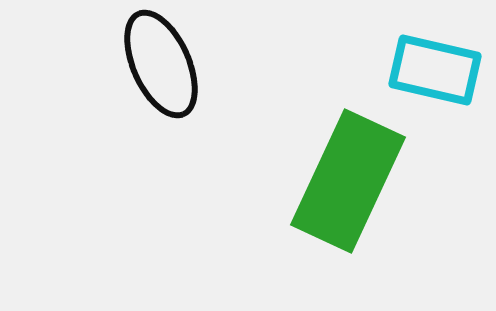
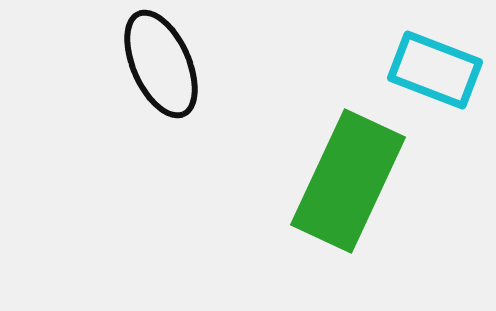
cyan rectangle: rotated 8 degrees clockwise
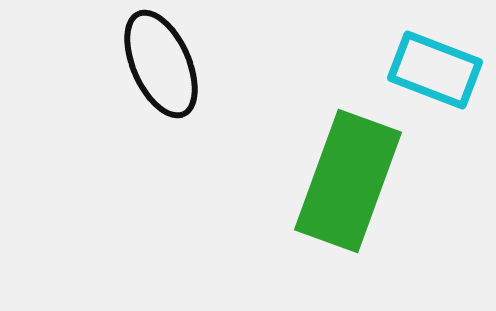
green rectangle: rotated 5 degrees counterclockwise
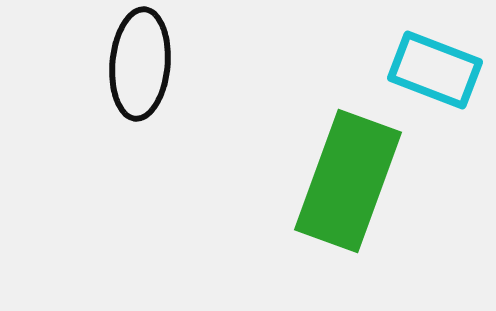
black ellipse: moved 21 px left; rotated 29 degrees clockwise
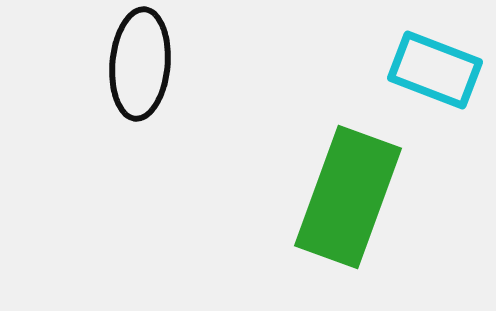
green rectangle: moved 16 px down
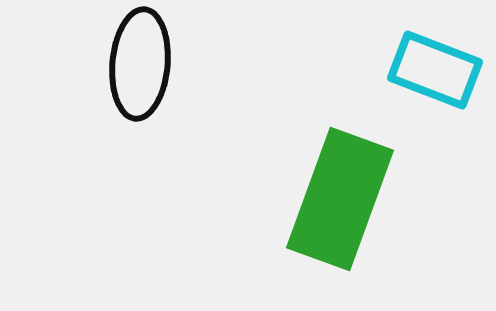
green rectangle: moved 8 px left, 2 px down
